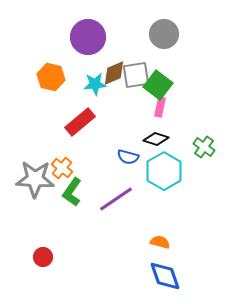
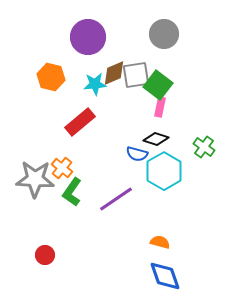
blue semicircle: moved 9 px right, 3 px up
red circle: moved 2 px right, 2 px up
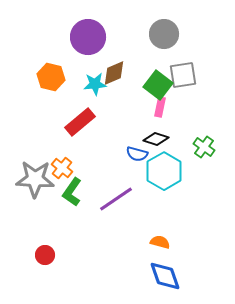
gray square: moved 47 px right
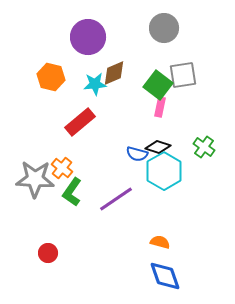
gray circle: moved 6 px up
black diamond: moved 2 px right, 8 px down
red circle: moved 3 px right, 2 px up
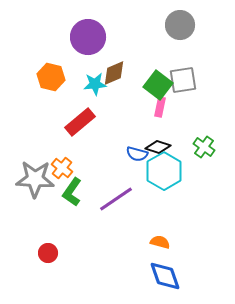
gray circle: moved 16 px right, 3 px up
gray square: moved 5 px down
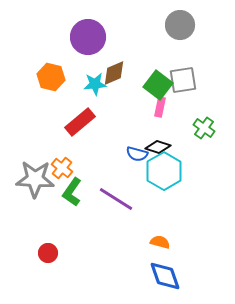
green cross: moved 19 px up
purple line: rotated 66 degrees clockwise
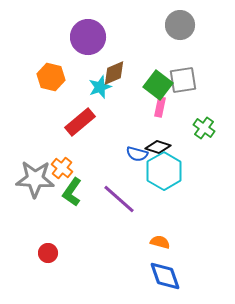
cyan star: moved 5 px right, 3 px down; rotated 15 degrees counterclockwise
purple line: moved 3 px right; rotated 9 degrees clockwise
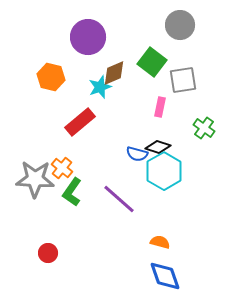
green square: moved 6 px left, 23 px up
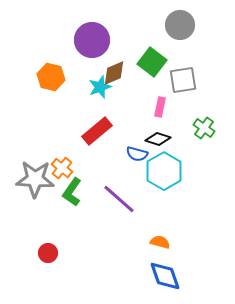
purple circle: moved 4 px right, 3 px down
red rectangle: moved 17 px right, 9 px down
black diamond: moved 8 px up
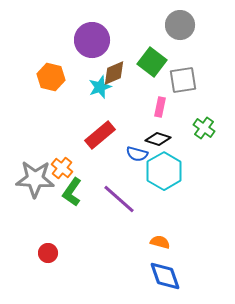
red rectangle: moved 3 px right, 4 px down
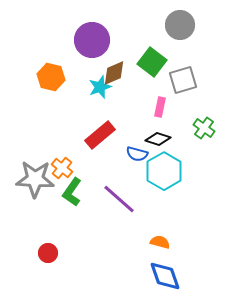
gray square: rotated 8 degrees counterclockwise
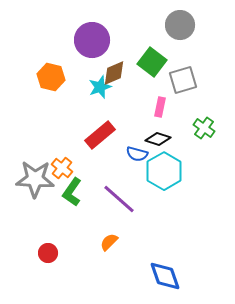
orange semicircle: moved 51 px left; rotated 60 degrees counterclockwise
